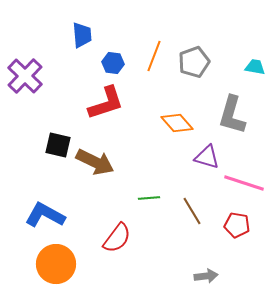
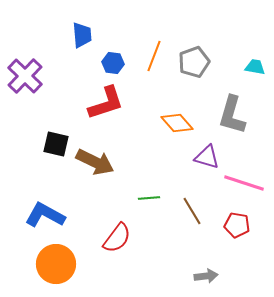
black square: moved 2 px left, 1 px up
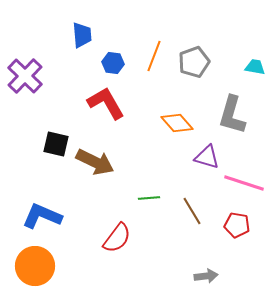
red L-shape: rotated 102 degrees counterclockwise
blue L-shape: moved 3 px left, 1 px down; rotated 6 degrees counterclockwise
orange circle: moved 21 px left, 2 px down
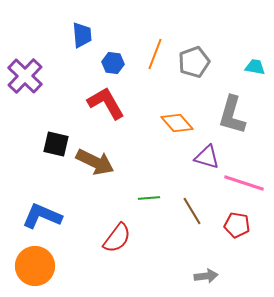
orange line: moved 1 px right, 2 px up
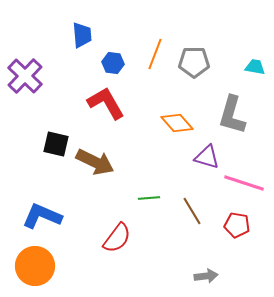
gray pentagon: rotated 20 degrees clockwise
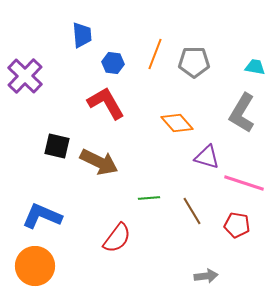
gray L-shape: moved 10 px right, 2 px up; rotated 15 degrees clockwise
black square: moved 1 px right, 2 px down
brown arrow: moved 4 px right
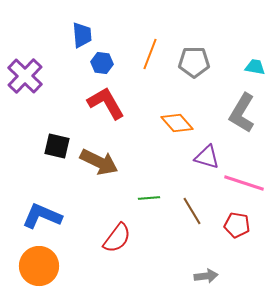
orange line: moved 5 px left
blue hexagon: moved 11 px left
orange circle: moved 4 px right
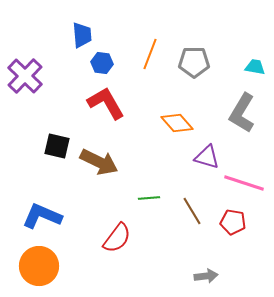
red pentagon: moved 4 px left, 3 px up
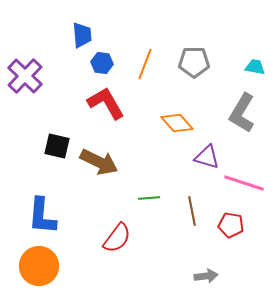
orange line: moved 5 px left, 10 px down
brown line: rotated 20 degrees clockwise
blue L-shape: rotated 108 degrees counterclockwise
red pentagon: moved 2 px left, 3 px down
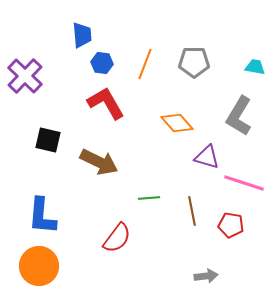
gray L-shape: moved 3 px left, 3 px down
black square: moved 9 px left, 6 px up
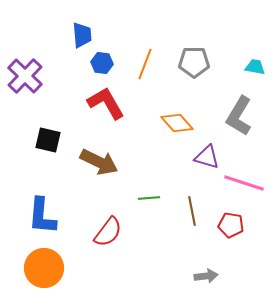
red semicircle: moved 9 px left, 6 px up
orange circle: moved 5 px right, 2 px down
